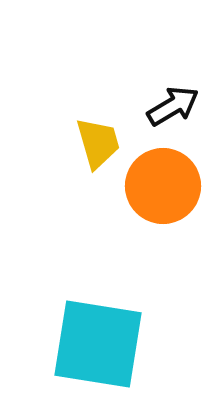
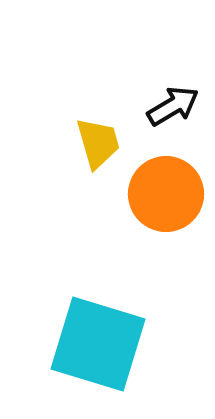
orange circle: moved 3 px right, 8 px down
cyan square: rotated 8 degrees clockwise
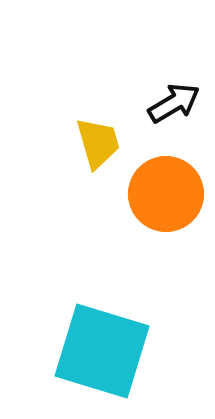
black arrow: moved 1 px right, 3 px up
cyan square: moved 4 px right, 7 px down
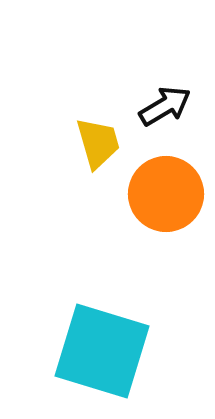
black arrow: moved 9 px left, 3 px down
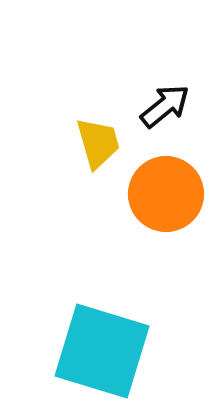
black arrow: rotated 8 degrees counterclockwise
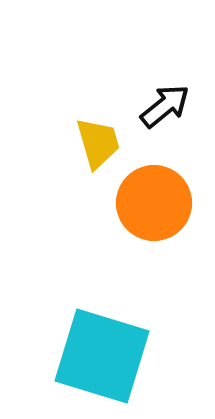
orange circle: moved 12 px left, 9 px down
cyan square: moved 5 px down
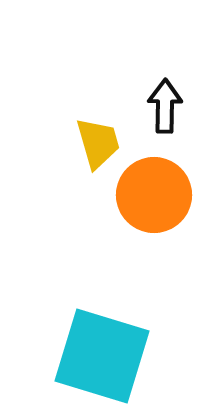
black arrow: rotated 50 degrees counterclockwise
orange circle: moved 8 px up
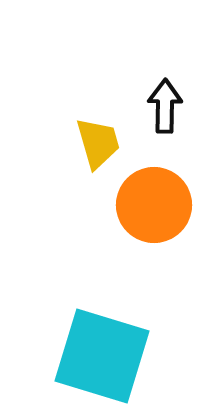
orange circle: moved 10 px down
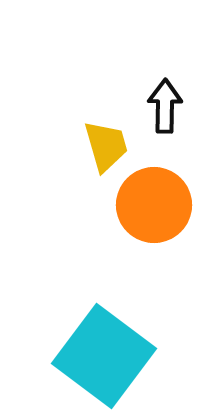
yellow trapezoid: moved 8 px right, 3 px down
cyan square: moved 2 px right; rotated 20 degrees clockwise
